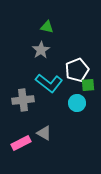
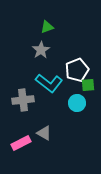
green triangle: rotated 32 degrees counterclockwise
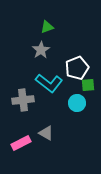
white pentagon: moved 2 px up
gray triangle: moved 2 px right
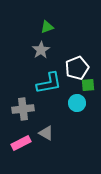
cyan L-shape: rotated 48 degrees counterclockwise
gray cross: moved 9 px down
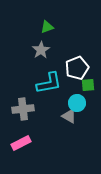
gray triangle: moved 23 px right, 17 px up
